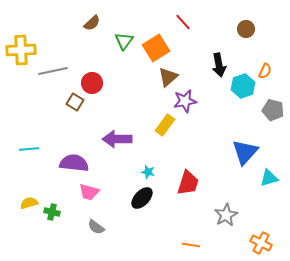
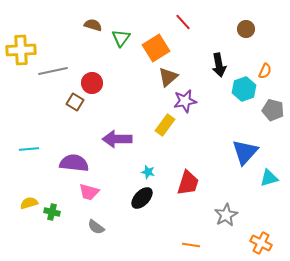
brown semicircle: moved 1 px right, 2 px down; rotated 120 degrees counterclockwise
green triangle: moved 3 px left, 3 px up
cyan hexagon: moved 1 px right, 3 px down
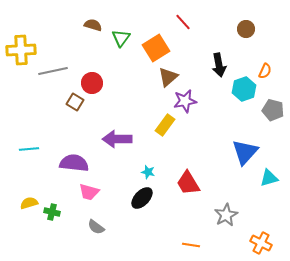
red trapezoid: rotated 132 degrees clockwise
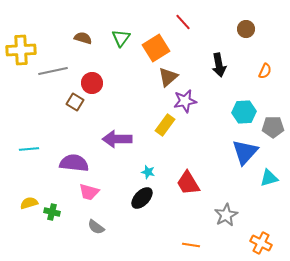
brown semicircle: moved 10 px left, 13 px down
cyan hexagon: moved 23 px down; rotated 15 degrees clockwise
gray pentagon: moved 17 px down; rotated 15 degrees counterclockwise
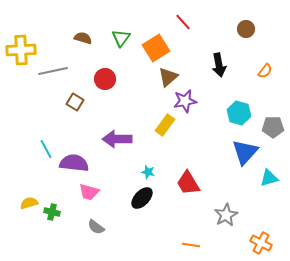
orange semicircle: rotated 14 degrees clockwise
red circle: moved 13 px right, 4 px up
cyan hexagon: moved 5 px left, 1 px down; rotated 20 degrees clockwise
cyan line: moved 17 px right; rotated 66 degrees clockwise
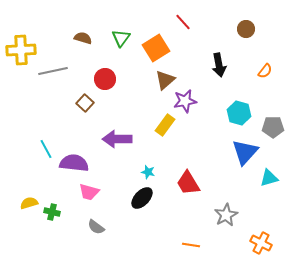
brown triangle: moved 3 px left, 3 px down
brown square: moved 10 px right, 1 px down; rotated 12 degrees clockwise
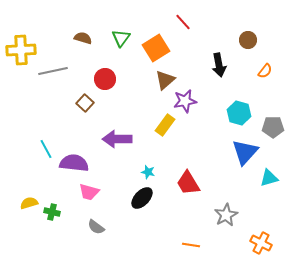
brown circle: moved 2 px right, 11 px down
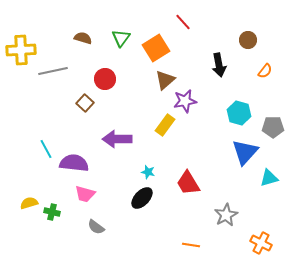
pink trapezoid: moved 4 px left, 2 px down
